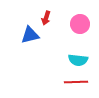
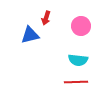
pink circle: moved 1 px right, 2 px down
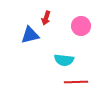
cyan semicircle: moved 14 px left
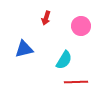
blue triangle: moved 6 px left, 14 px down
cyan semicircle: rotated 66 degrees counterclockwise
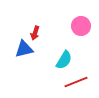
red arrow: moved 11 px left, 15 px down
red line: rotated 20 degrees counterclockwise
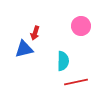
cyan semicircle: moved 1 px left, 1 px down; rotated 30 degrees counterclockwise
red line: rotated 10 degrees clockwise
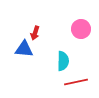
pink circle: moved 3 px down
blue triangle: rotated 18 degrees clockwise
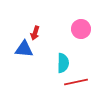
cyan semicircle: moved 2 px down
